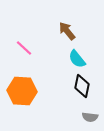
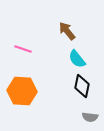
pink line: moved 1 px left, 1 px down; rotated 24 degrees counterclockwise
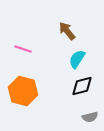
cyan semicircle: rotated 72 degrees clockwise
black diamond: rotated 65 degrees clockwise
orange hexagon: moved 1 px right; rotated 12 degrees clockwise
gray semicircle: rotated 21 degrees counterclockwise
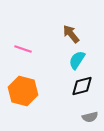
brown arrow: moved 4 px right, 3 px down
cyan semicircle: moved 1 px down
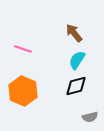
brown arrow: moved 3 px right, 1 px up
black diamond: moved 6 px left
orange hexagon: rotated 8 degrees clockwise
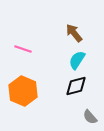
gray semicircle: rotated 63 degrees clockwise
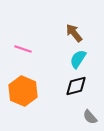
cyan semicircle: moved 1 px right, 1 px up
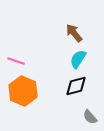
pink line: moved 7 px left, 12 px down
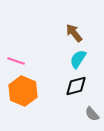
gray semicircle: moved 2 px right, 3 px up
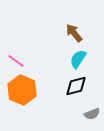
pink line: rotated 18 degrees clockwise
orange hexagon: moved 1 px left, 1 px up
gray semicircle: rotated 70 degrees counterclockwise
